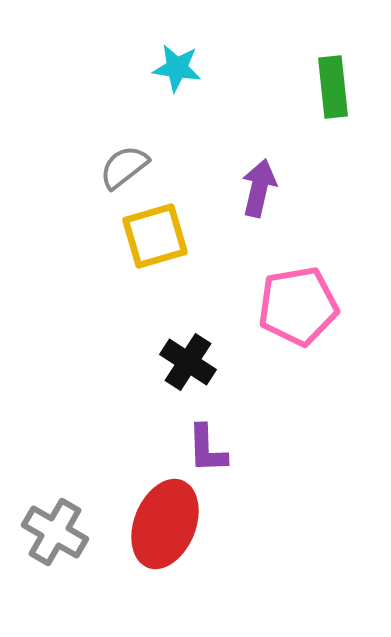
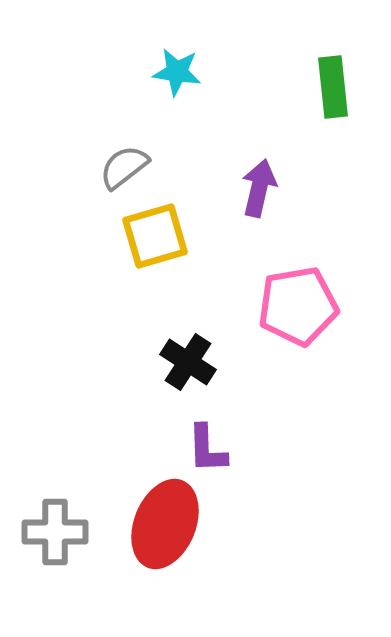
cyan star: moved 4 px down
gray cross: rotated 30 degrees counterclockwise
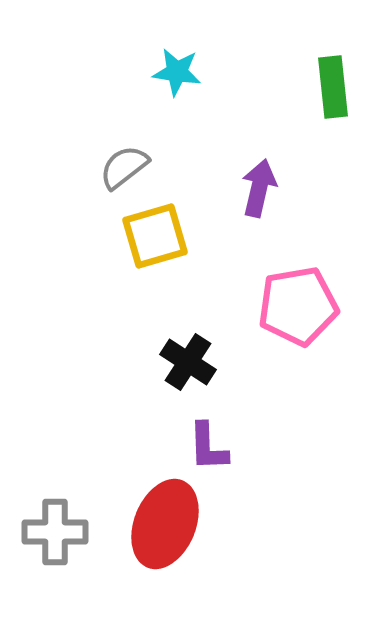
purple L-shape: moved 1 px right, 2 px up
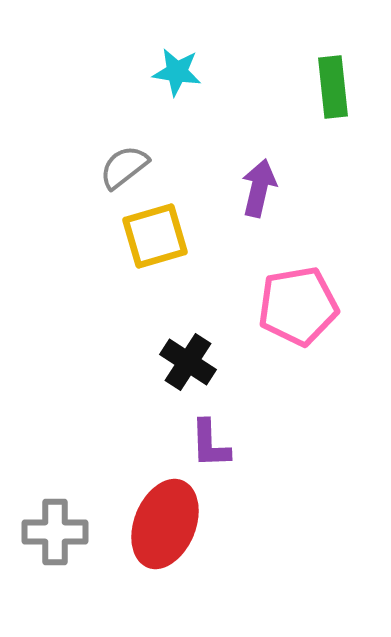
purple L-shape: moved 2 px right, 3 px up
